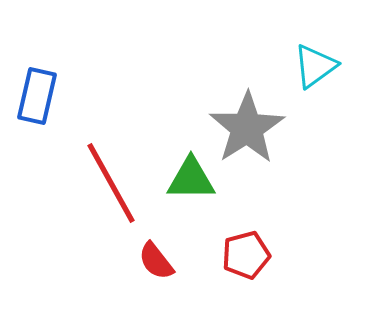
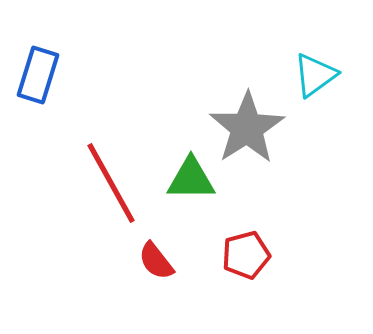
cyan triangle: moved 9 px down
blue rectangle: moved 1 px right, 21 px up; rotated 4 degrees clockwise
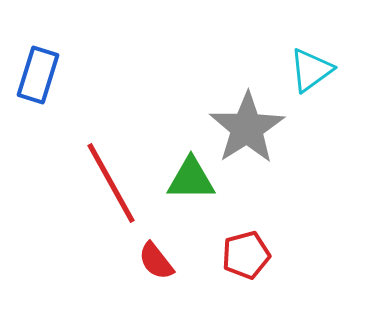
cyan triangle: moved 4 px left, 5 px up
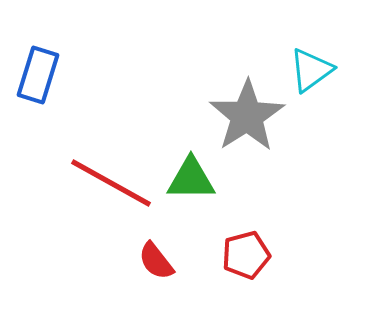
gray star: moved 12 px up
red line: rotated 32 degrees counterclockwise
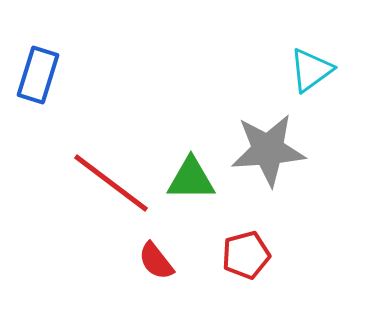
gray star: moved 21 px right, 34 px down; rotated 28 degrees clockwise
red line: rotated 8 degrees clockwise
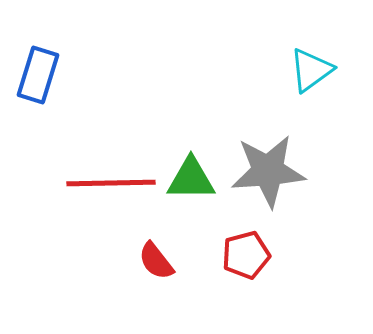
gray star: moved 21 px down
red line: rotated 38 degrees counterclockwise
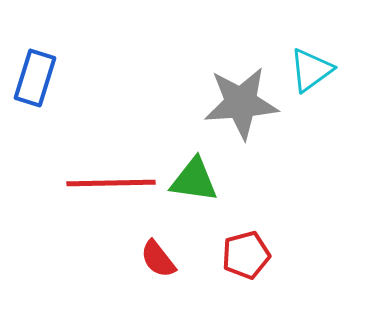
blue rectangle: moved 3 px left, 3 px down
gray star: moved 27 px left, 68 px up
green triangle: moved 3 px right, 1 px down; rotated 8 degrees clockwise
red semicircle: moved 2 px right, 2 px up
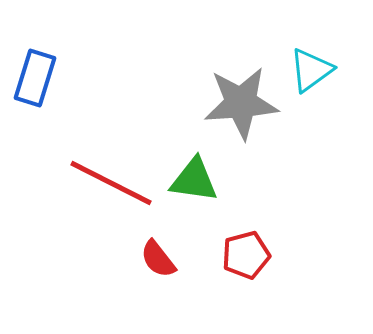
red line: rotated 28 degrees clockwise
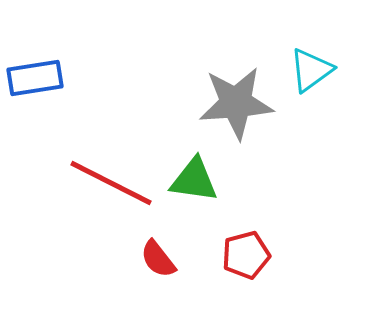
blue rectangle: rotated 64 degrees clockwise
gray star: moved 5 px left
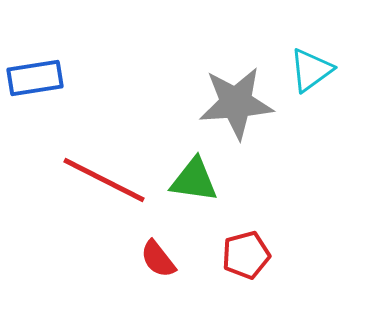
red line: moved 7 px left, 3 px up
